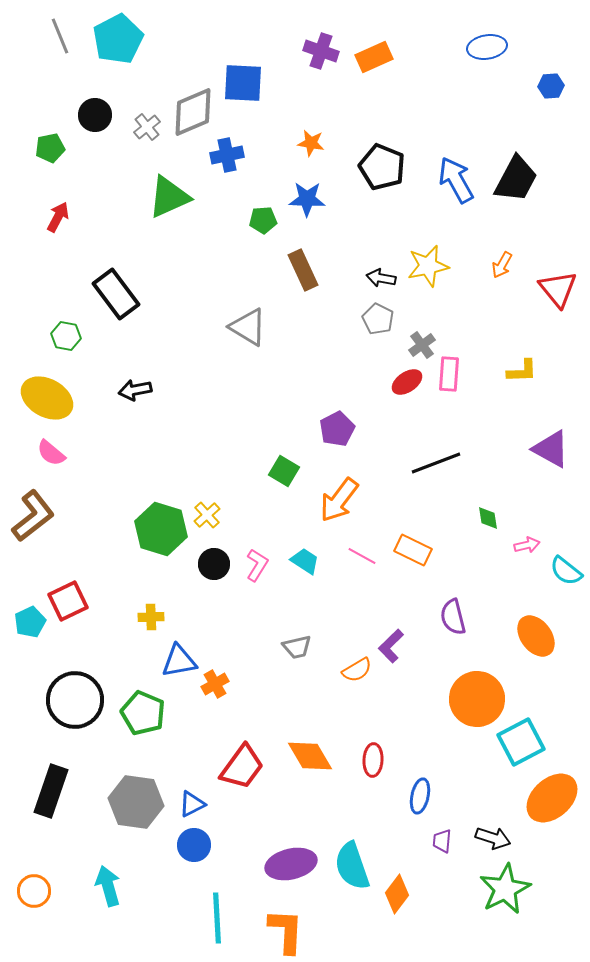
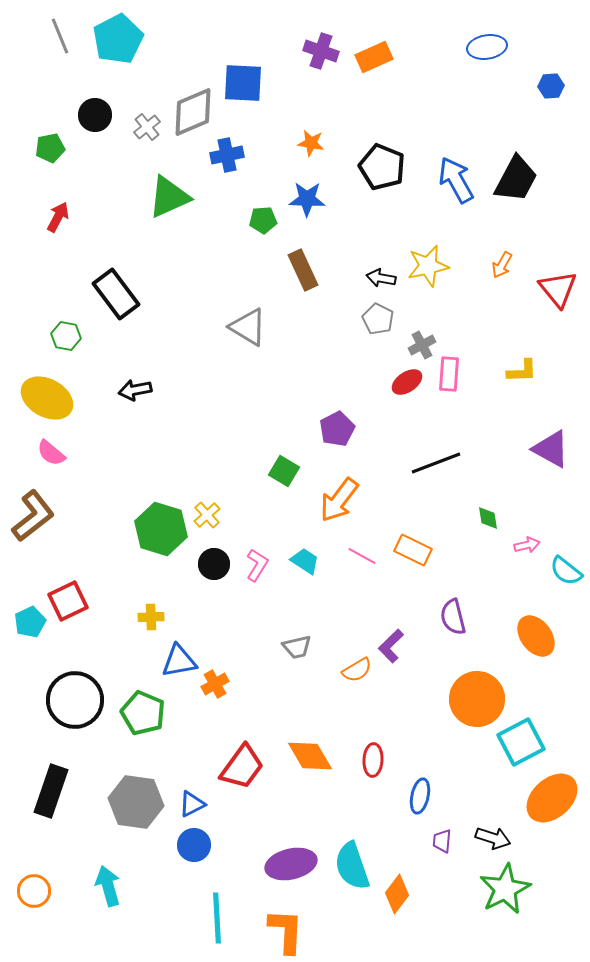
gray cross at (422, 345): rotated 8 degrees clockwise
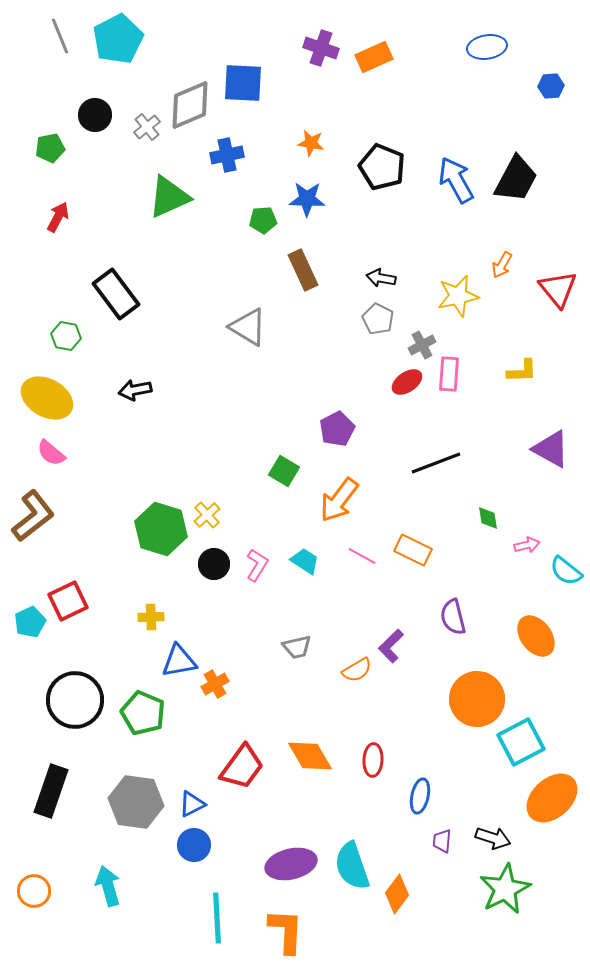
purple cross at (321, 51): moved 3 px up
gray diamond at (193, 112): moved 3 px left, 7 px up
yellow star at (428, 266): moved 30 px right, 30 px down
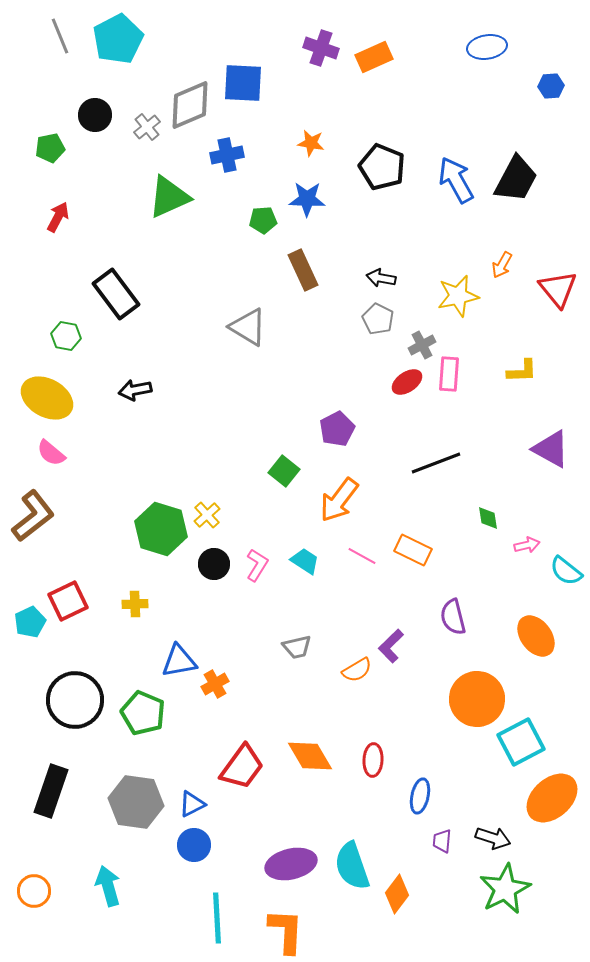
green square at (284, 471): rotated 8 degrees clockwise
yellow cross at (151, 617): moved 16 px left, 13 px up
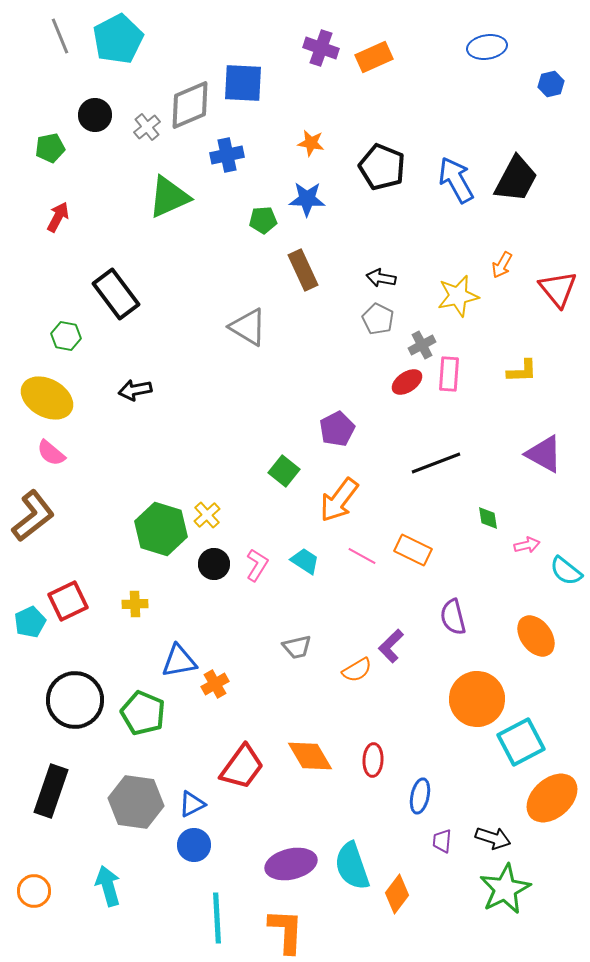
blue hexagon at (551, 86): moved 2 px up; rotated 10 degrees counterclockwise
purple triangle at (551, 449): moved 7 px left, 5 px down
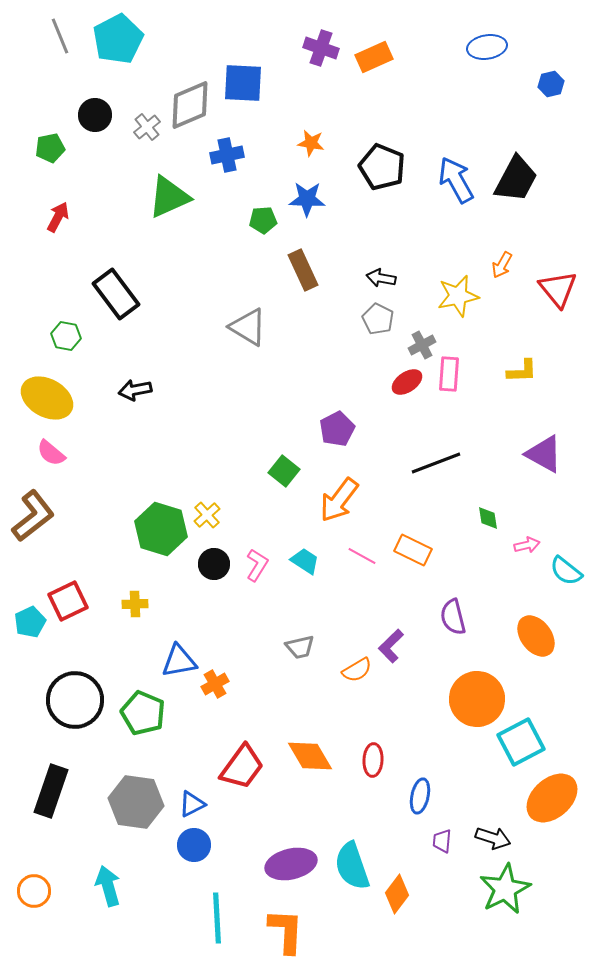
gray trapezoid at (297, 647): moved 3 px right
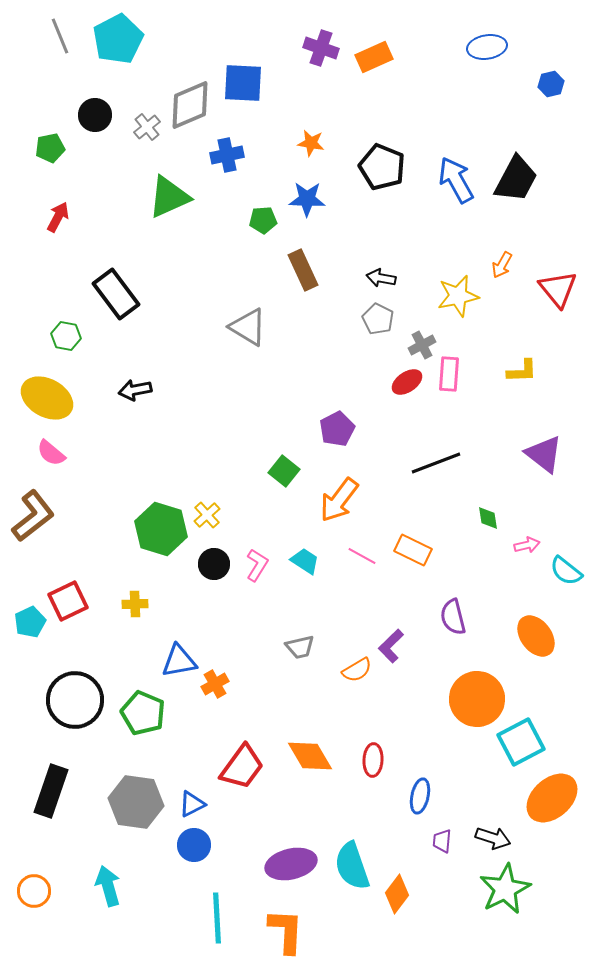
purple triangle at (544, 454): rotated 9 degrees clockwise
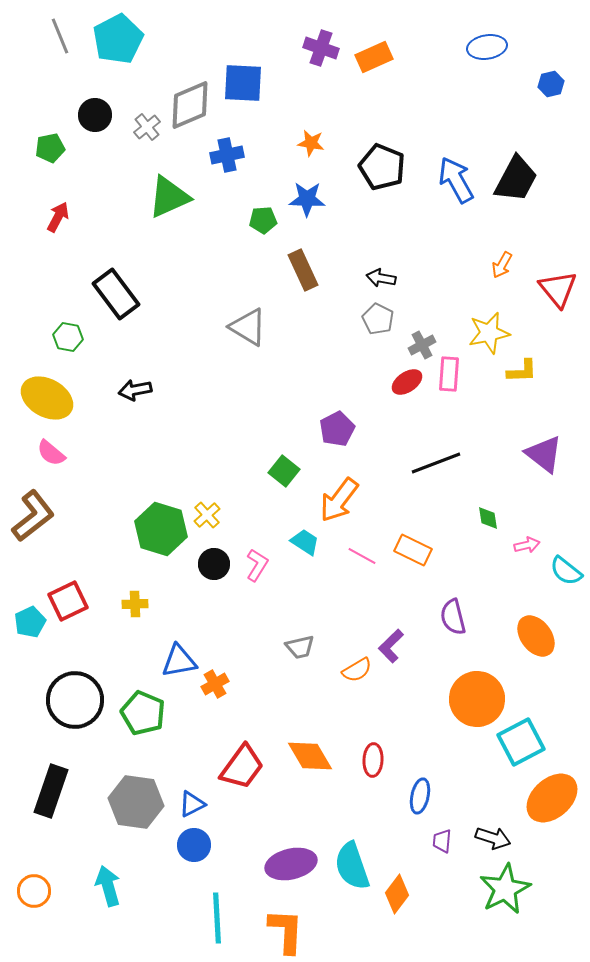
yellow star at (458, 296): moved 31 px right, 37 px down
green hexagon at (66, 336): moved 2 px right, 1 px down
cyan trapezoid at (305, 561): moved 19 px up
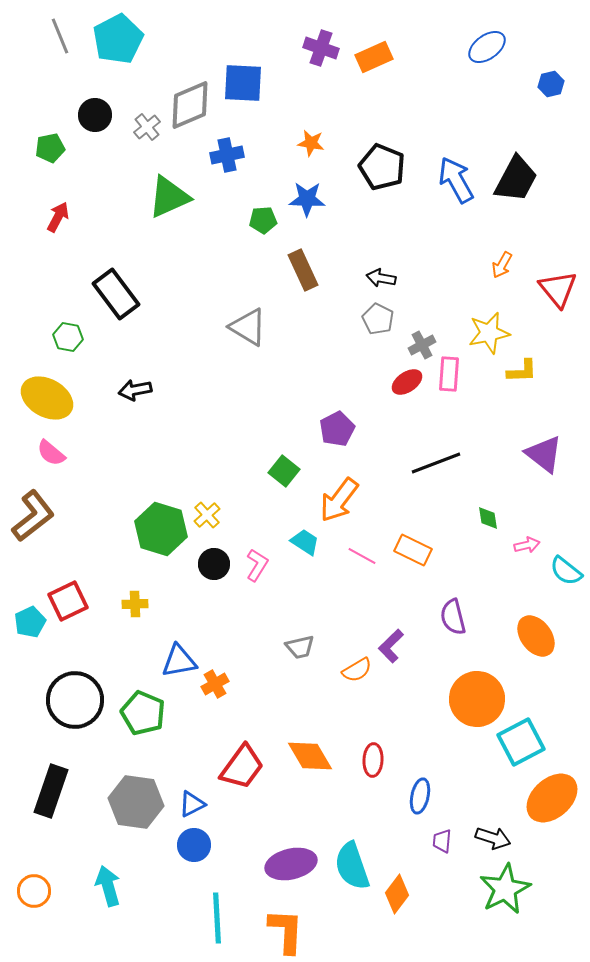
blue ellipse at (487, 47): rotated 27 degrees counterclockwise
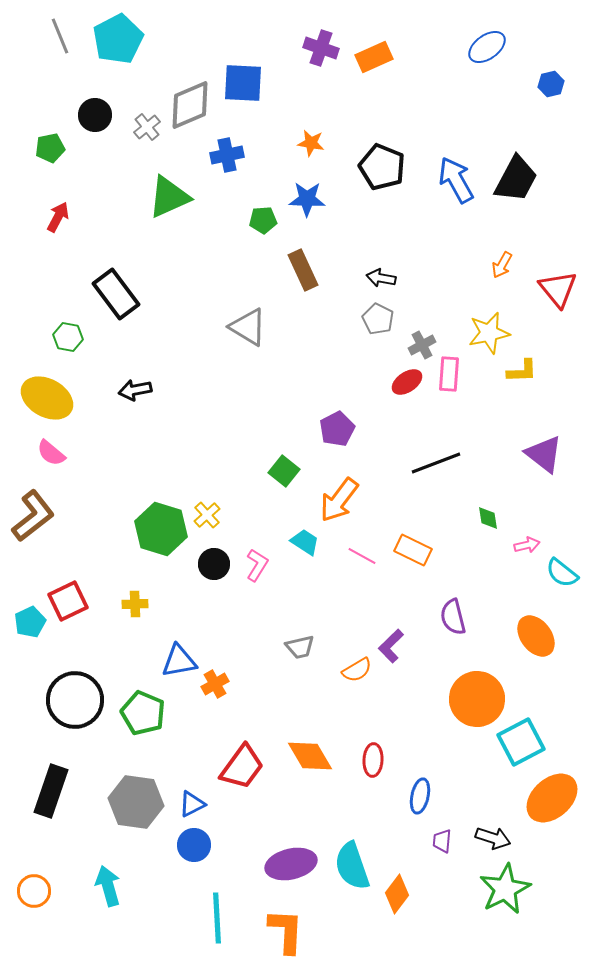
cyan semicircle at (566, 571): moved 4 px left, 2 px down
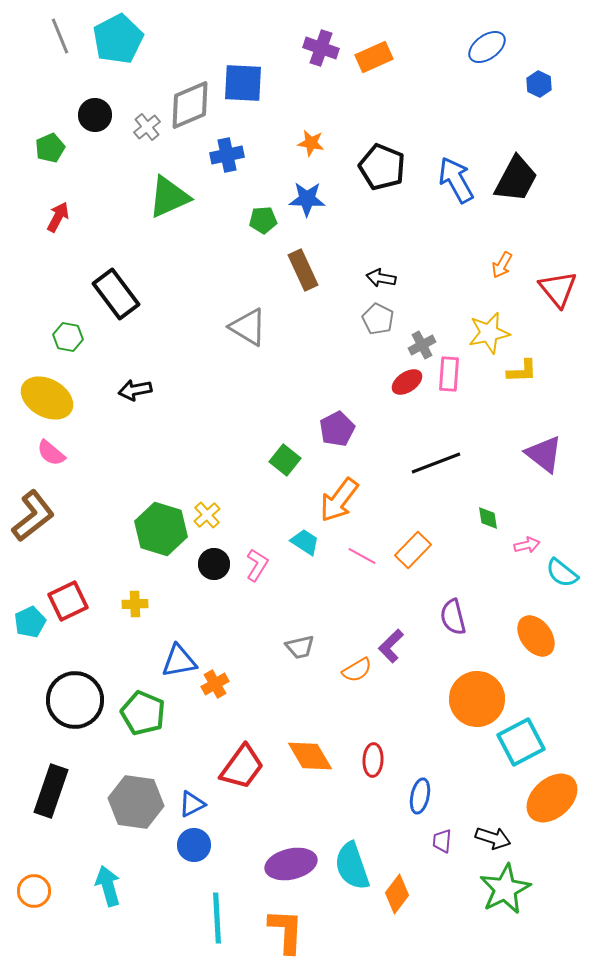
blue hexagon at (551, 84): moved 12 px left; rotated 20 degrees counterclockwise
green pentagon at (50, 148): rotated 12 degrees counterclockwise
green square at (284, 471): moved 1 px right, 11 px up
orange rectangle at (413, 550): rotated 72 degrees counterclockwise
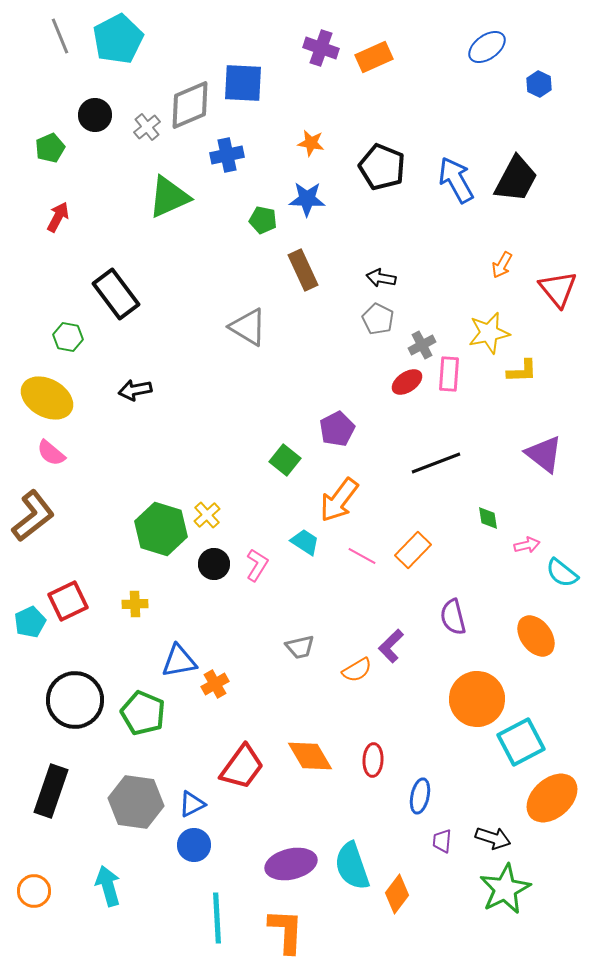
green pentagon at (263, 220): rotated 16 degrees clockwise
